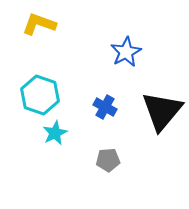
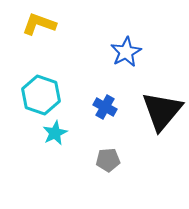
cyan hexagon: moved 1 px right
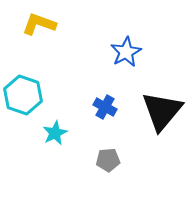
cyan hexagon: moved 18 px left
